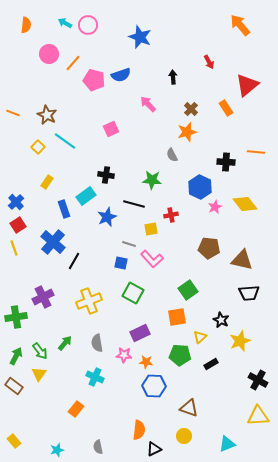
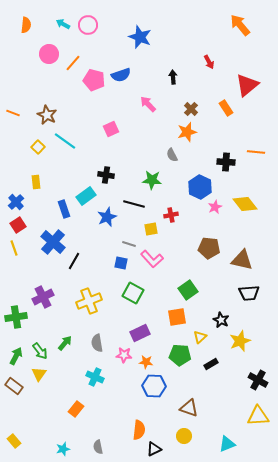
cyan arrow at (65, 23): moved 2 px left, 1 px down
yellow rectangle at (47, 182): moved 11 px left; rotated 40 degrees counterclockwise
cyan star at (57, 450): moved 6 px right, 1 px up
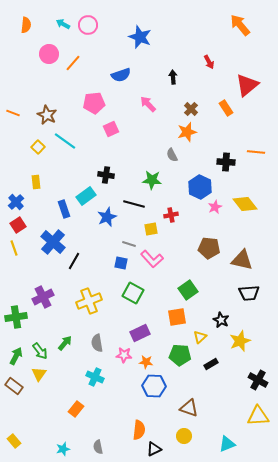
pink pentagon at (94, 80): moved 23 px down; rotated 20 degrees counterclockwise
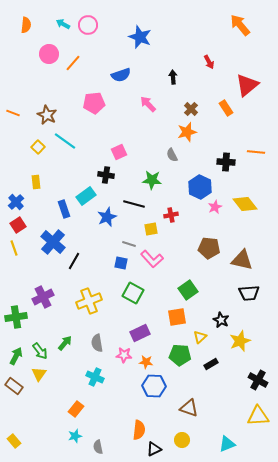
pink square at (111, 129): moved 8 px right, 23 px down
yellow circle at (184, 436): moved 2 px left, 4 px down
cyan star at (63, 449): moved 12 px right, 13 px up
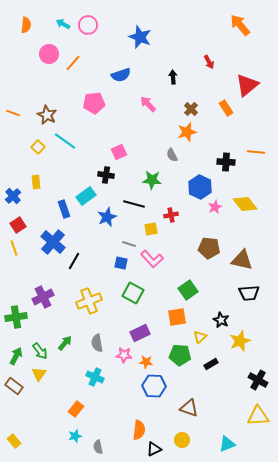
blue cross at (16, 202): moved 3 px left, 6 px up
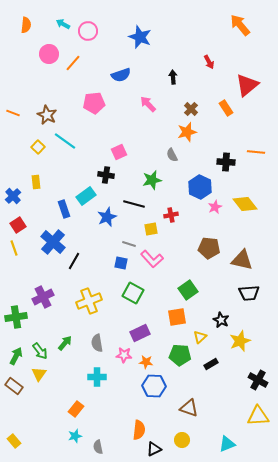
pink circle at (88, 25): moved 6 px down
green star at (152, 180): rotated 18 degrees counterclockwise
cyan cross at (95, 377): moved 2 px right; rotated 24 degrees counterclockwise
